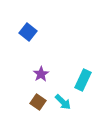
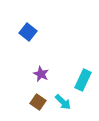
purple star: rotated 14 degrees counterclockwise
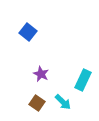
brown square: moved 1 px left, 1 px down
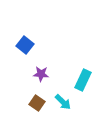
blue square: moved 3 px left, 13 px down
purple star: rotated 21 degrees counterclockwise
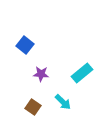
cyan rectangle: moved 1 px left, 7 px up; rotated 25 degrees clockwise
brown square: moved 4 px left, 4 px down
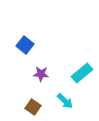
cyan arrow: moved 2 px right, 1 px up
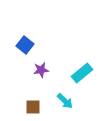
purple star: moved 4 px up; rotated 14 degrees counterclockwise
brown square: rotated 35 degrees counterclockwise
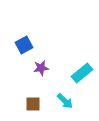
blue square: moved 1 px left; rotated 24 degrees clockwise
purple star: moved 2 px up
brown square: moved 3 px up
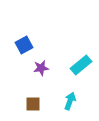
cyan rectangle: moved 1 px left, 8 px up
cyan arrow: moved 5 px right; rotated 114 degrees counterclockwise
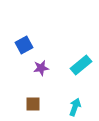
cyan arrow: moved 5 px right, 6 px down
